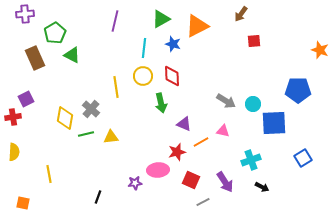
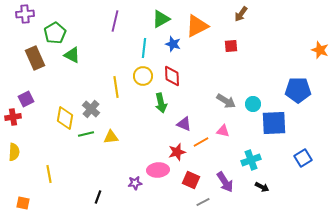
red square at (254, 41): moved 23 px left, 5 px down
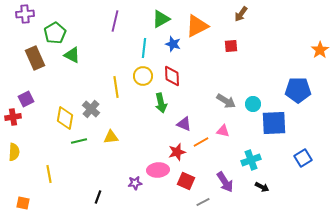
orange star at (320, 50): rotated 18 degrees clockwise
green line at (86, 134): moved 7 px left, 7 px down
red square at (191, 180): moved 5 px left, 1 px down
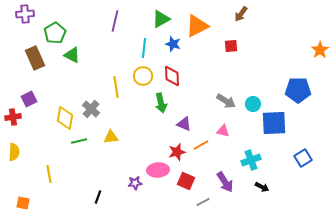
purple square at (26, 99): moved 3 px right
orange line at (201, 142): moved 3 px down
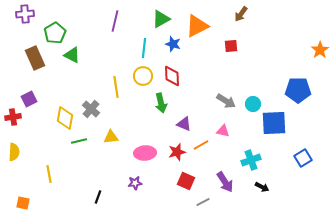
pink ellipse at (158, 170): moved 13 px left, 17 px up
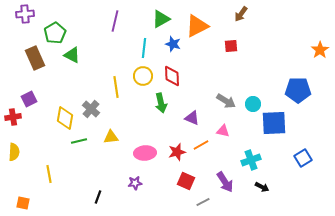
purple triangle at (184, 124): moved 8 px right, 6 px up
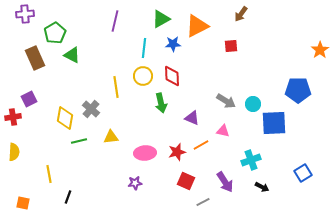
blue star at (173, 44): rotated 21 degrees counterclockwise
blue square at (303, 158): moved 15 px down
black line at (98, 197): moved 30 px left
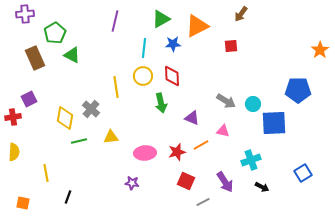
yellow line at (49, 174): moved 3 px left, 1 px up
purple star at (135, 183): moved 3 px left; rotated 16 degrees clockwise
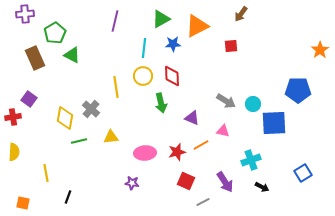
purple square at (29, 99): rotated 28 degrees counterclockwise
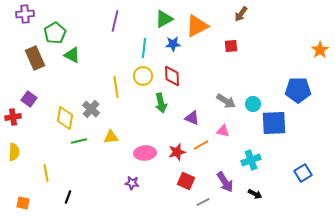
green triangle at (161, 19): moved 3 px right
black arrow at (262, 187): moved 7 px left, 7 px down
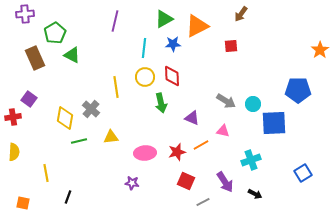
yellow circle at (143, 76): moved 2 px right, 1 px down
